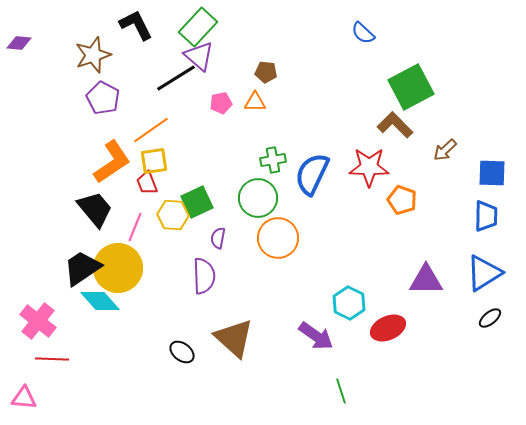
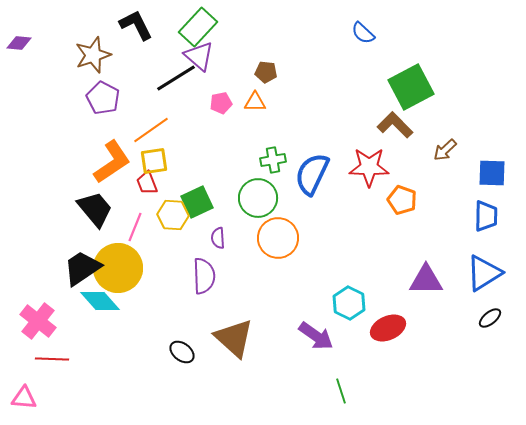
purple semicircle at (218, 238): rotated 15 degrees counterclockwise
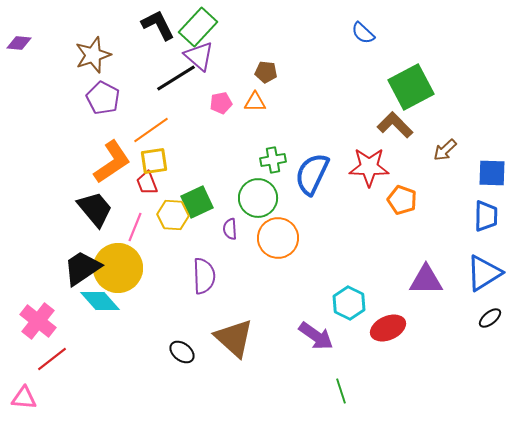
black L-shape at (136, 25): moved 22 px right
purple semicircle at (218, 238): moved 12 px right, 9 px up
red line at (52, 359): rotated 40 degrees counterclockwise
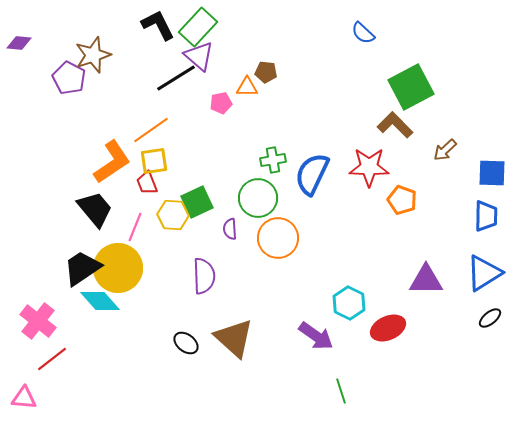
purple pentagon at (103, 98): moved 34 px left, 20 px up
orange triangle at (255, 102): moved 8 px left, 15 px up
black ellipse at (182, 352): moved 4 px right, 9 px up
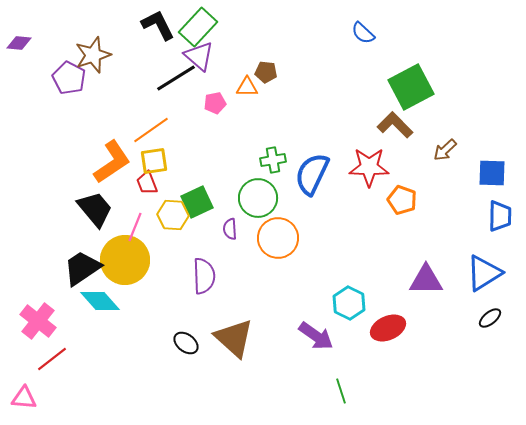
pink pentagon at (221, 103): moved 6 px left
blue trapezoid at (486, 216): moved 14 px right
yellow circle at (118, 268): moved 7 px right, 8 px up
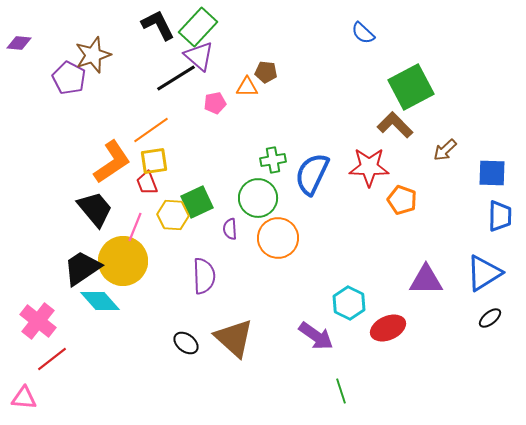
yellow circle at (125, 260): moved 2 px left, 1 px down
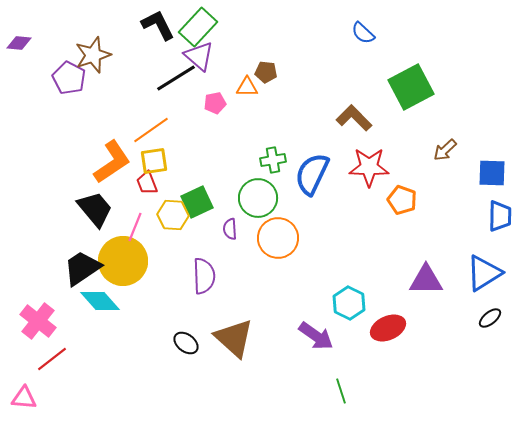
brown L-shape at (395, 125): moved 41 px left, 7 px up
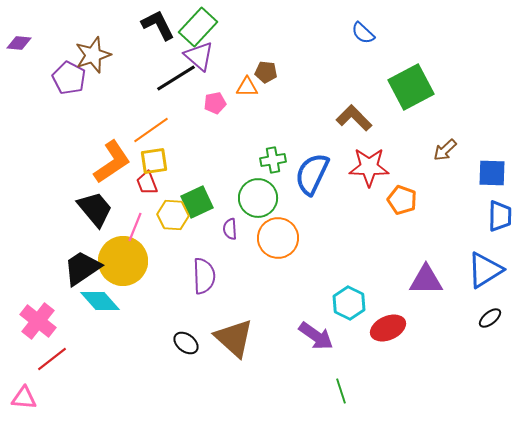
blue triangle at (484, 273): moved 1 px right, 3 px up
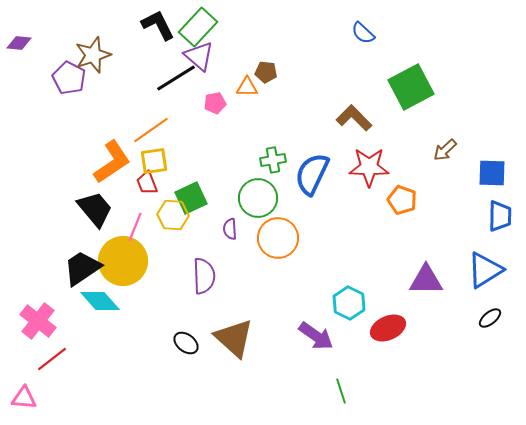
green square at (197, 202): moved 6 px left, 4 px up
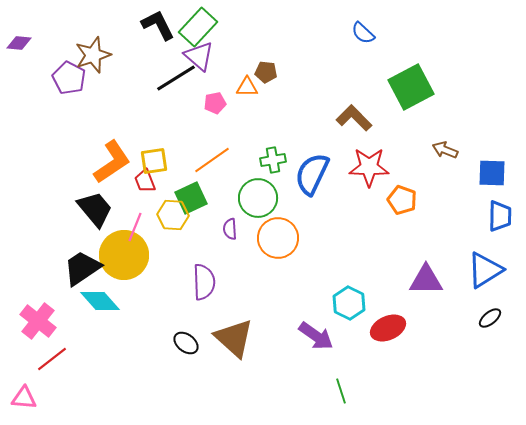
orange line at (151, 130): moved 61 px right, 30 px down
brown arrow at (445, 150): rotated 65 degrees clockwise
red trapezoid at (147, 183): moved 2 px left, 2 px up
yellow circle at (123, 261): moved 1 px right, 6 px up
purple semicircle at (204, 276): moved 6 px down
